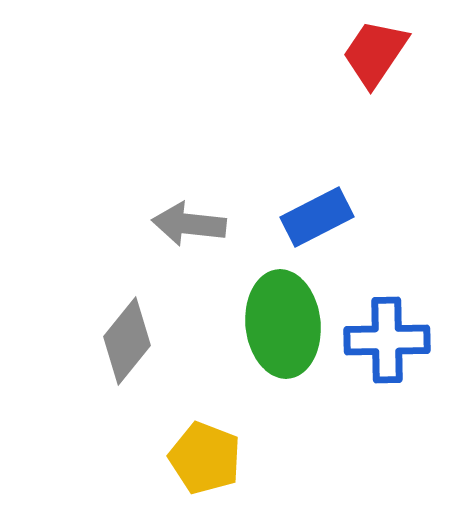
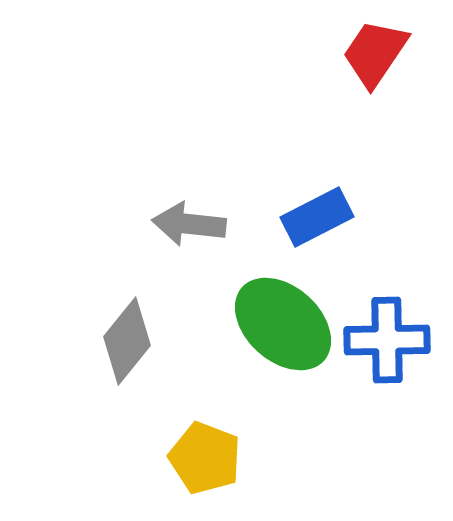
green ellipse: rotated 42 degrees counterclockwise
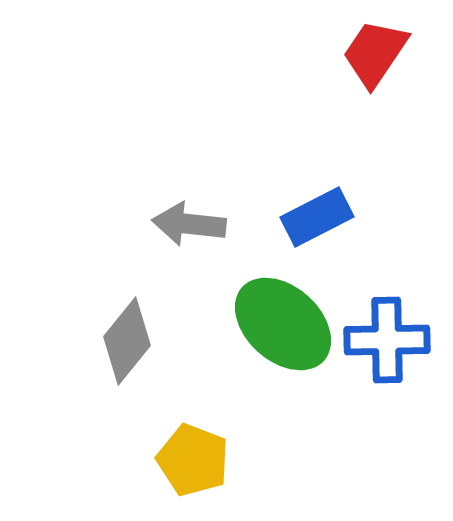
yellow pentagon: moved 12 px left, 2 px down
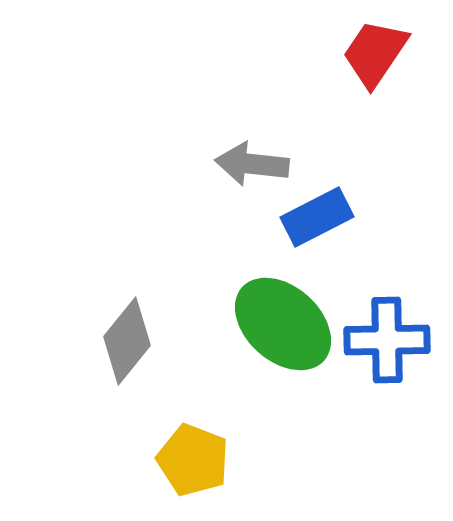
gray arrow: moved 63 px right, 60 px up
